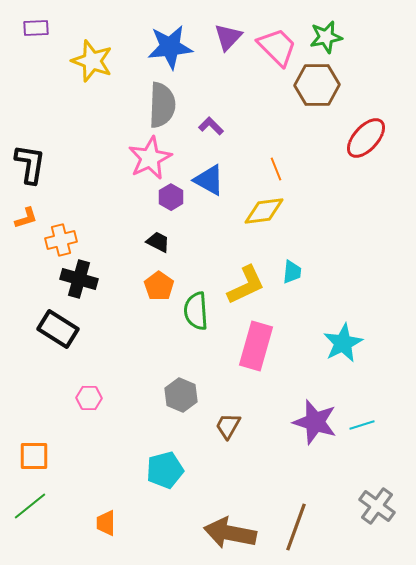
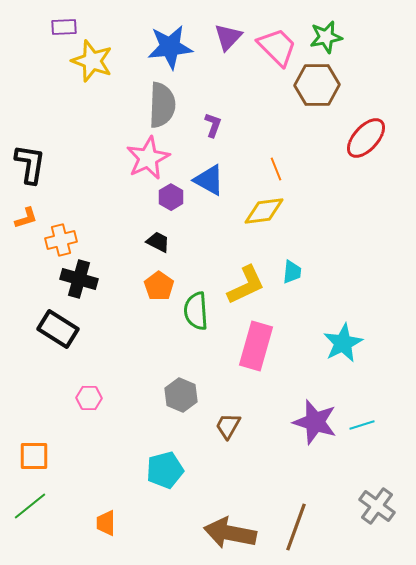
purple rectangle: moved 28 px right, 1 px up
purple L-shape: moved 2 px right, 1 px up; rotated 65 degrees clockwise
pink star: moved 2 px left
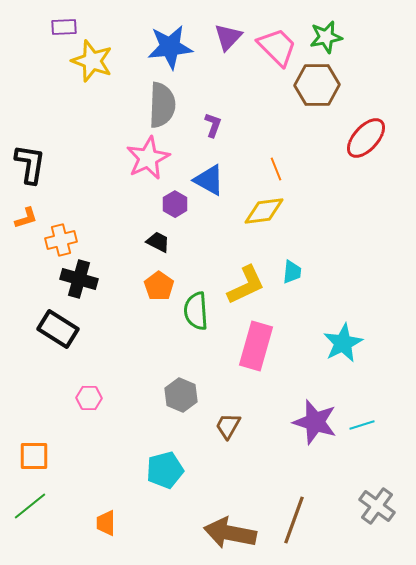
purple hexagon: moved 4 px right, 7 px down
brown line: moved 2 px left, 7 px up
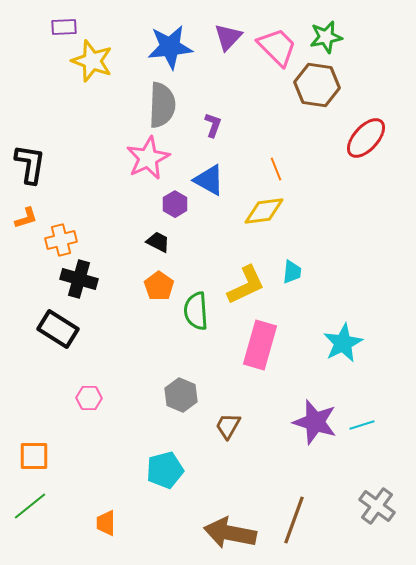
brown hexagon: rotated 9 degrees clockwise
pink rectangle: moved 4 px right, 1 px up
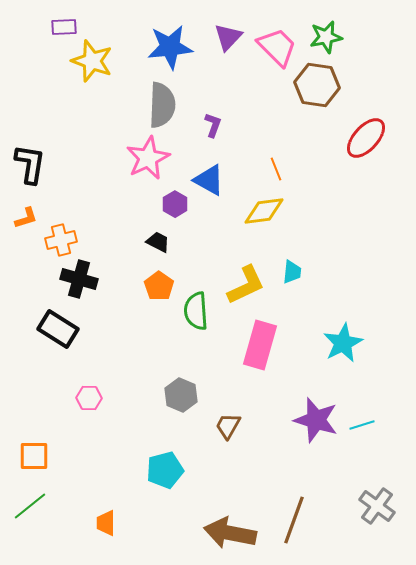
purple star: moved 1 px right, 2 px up
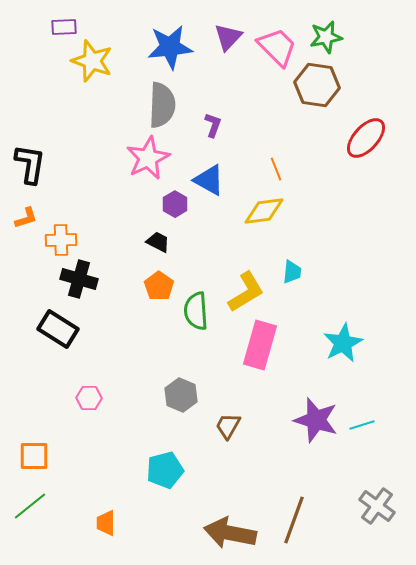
orange cross: rotated 12 degrees clockwise
yellow L-shape: moved 7 px down; rotated 6 degrees counterclockwise
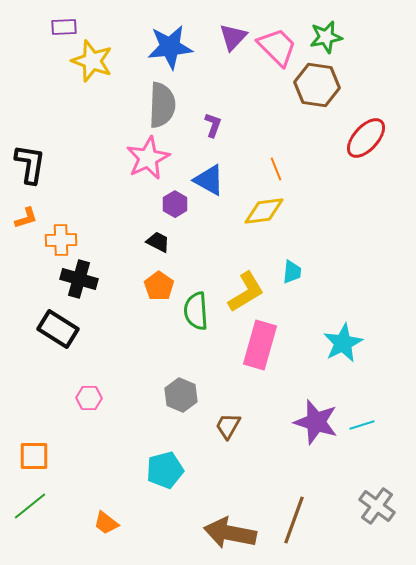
purple triangle: moved 5 px right
purple star: moved 2 px down
orange trapezoid: rotated 52 degrees counterclockwise
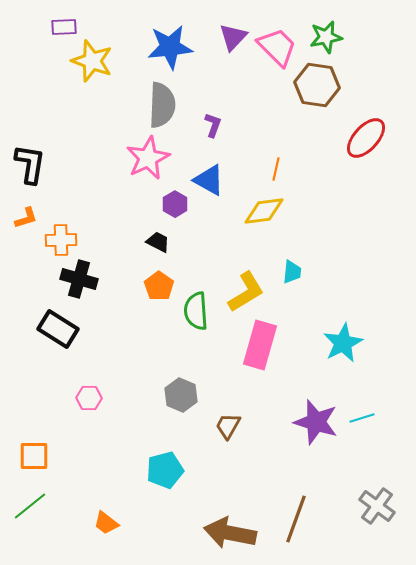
orange line: rotated 35 degrees clockwise
cyan line: moved 7 px up
brown line: moved 2 px right, 1 px up
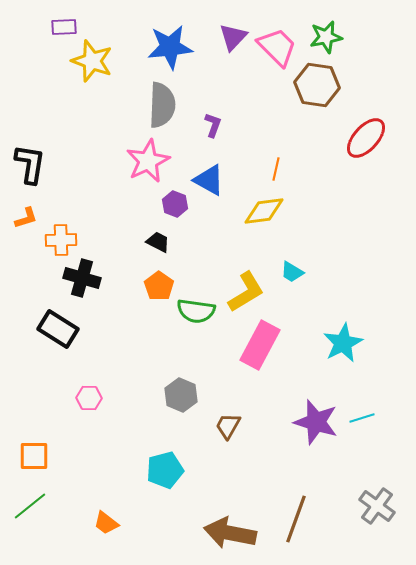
pink star: moved 3 px down
purple hexagon: rotated 10 degrees counterclockwise
cyan trapezoid: rotated 115 degrees clockwise
black cross: moved 3 px right, 1 px up
green semicircle: rotated 78 degrees counterclockwise
pink rectangle: rotated 12 degrees clockwise
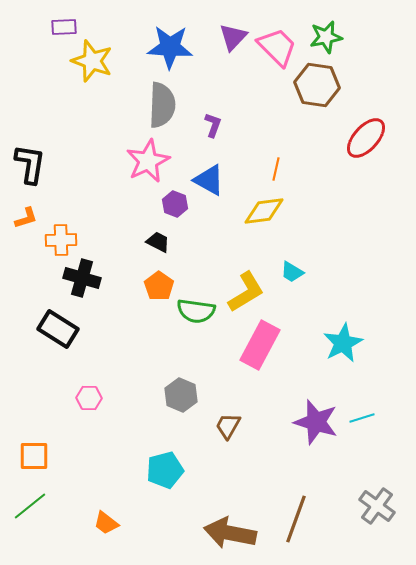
blue star: rotated 9 degrees clockwise
